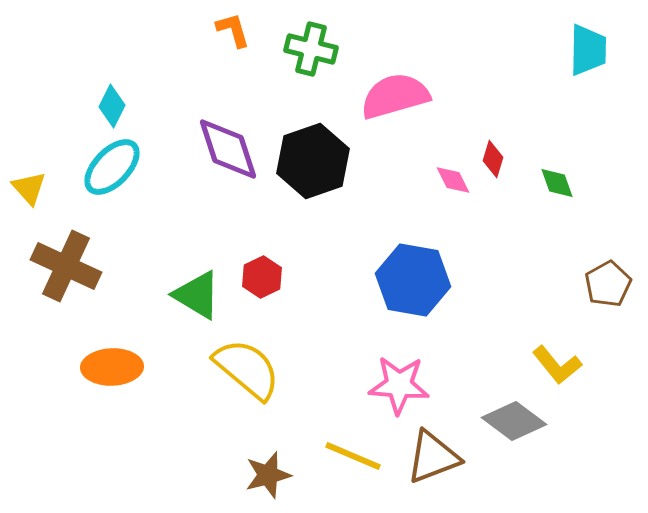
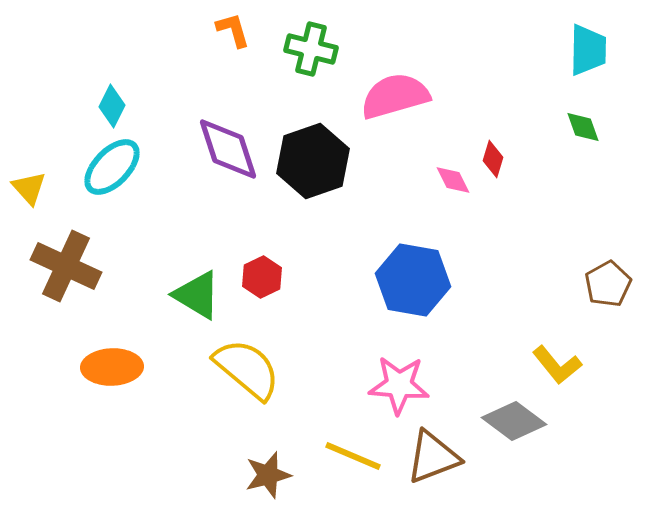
green diamond: moved 26 px right, 56 px up
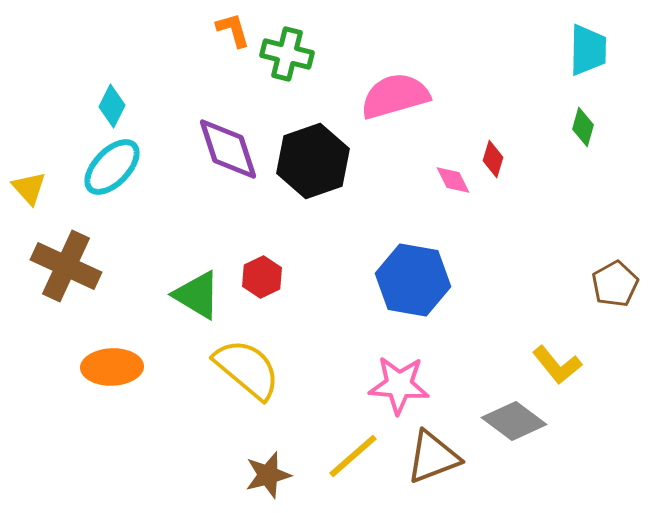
green cross: moved 24 px left, 5 px down
green diamond: rotated 36 degrees clockwise
brown pentagon: moved 7 px right
yellow line: rotated 64 degrees counterclockwise
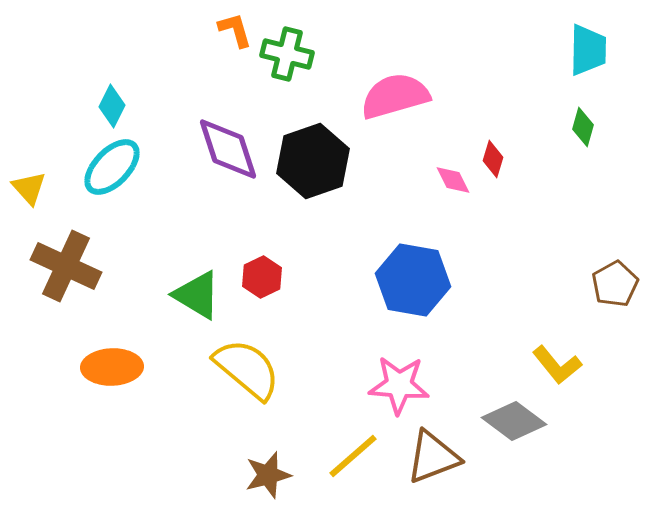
orange L-shape: moved 2 px right
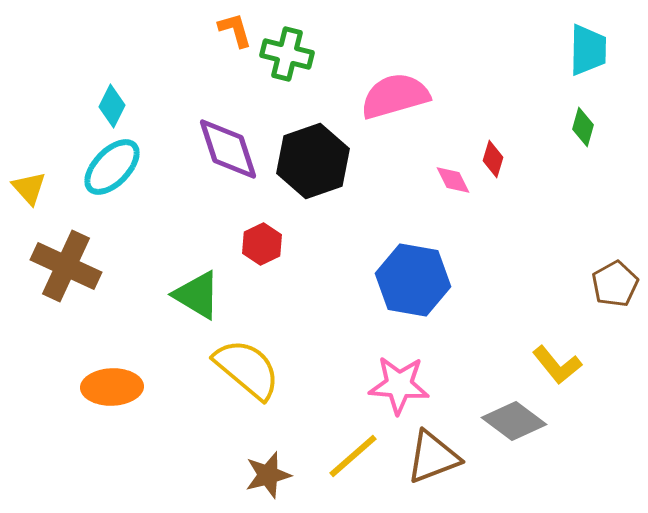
red hexagon: moved 33 px up
orange ellipse: moved 20 px down
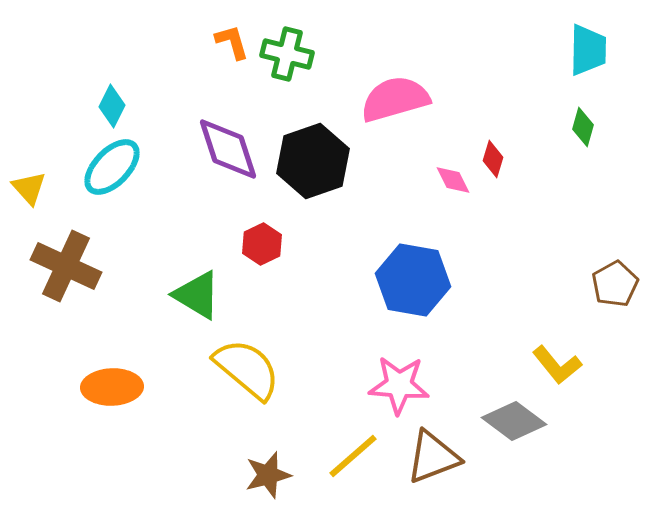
orange L-shape: moved 3 px left, 12 px down
pink semicircle: moved 3 px down
